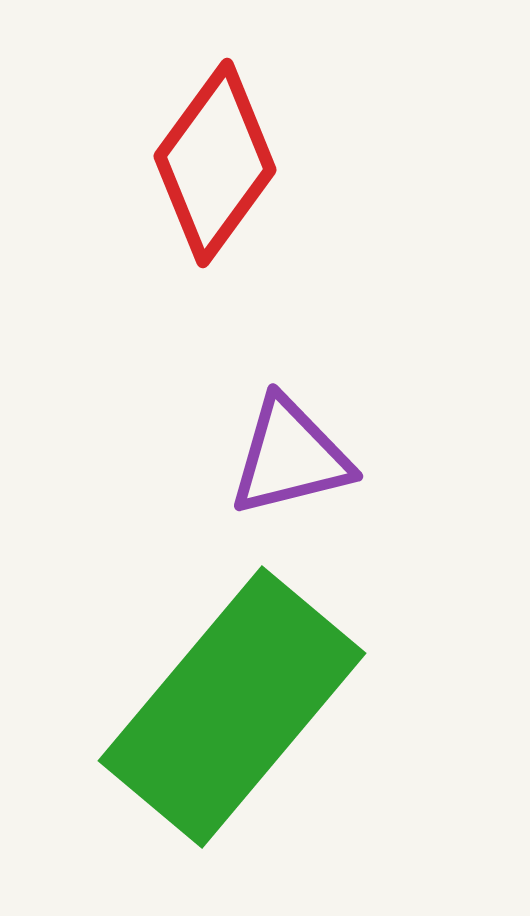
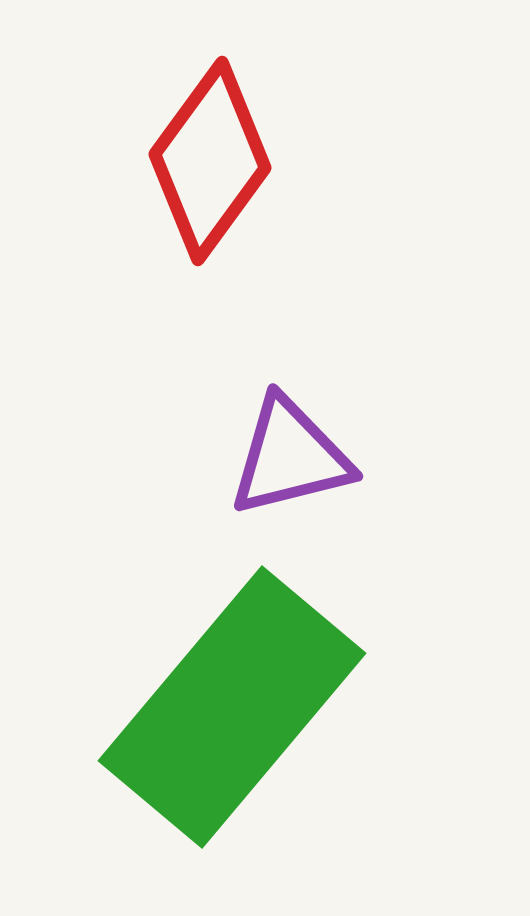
red diamond: moved 5 px left, 2 px up
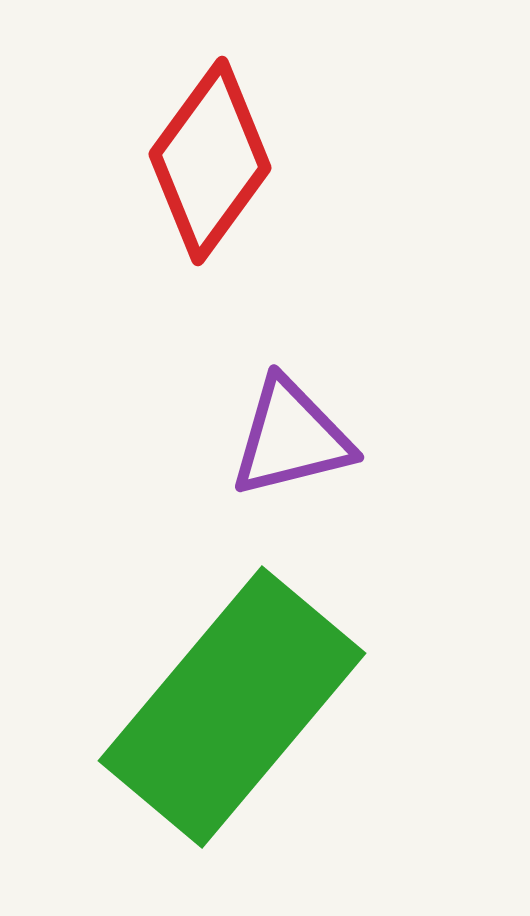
purple triangle: moved 1 px right, 19 px up
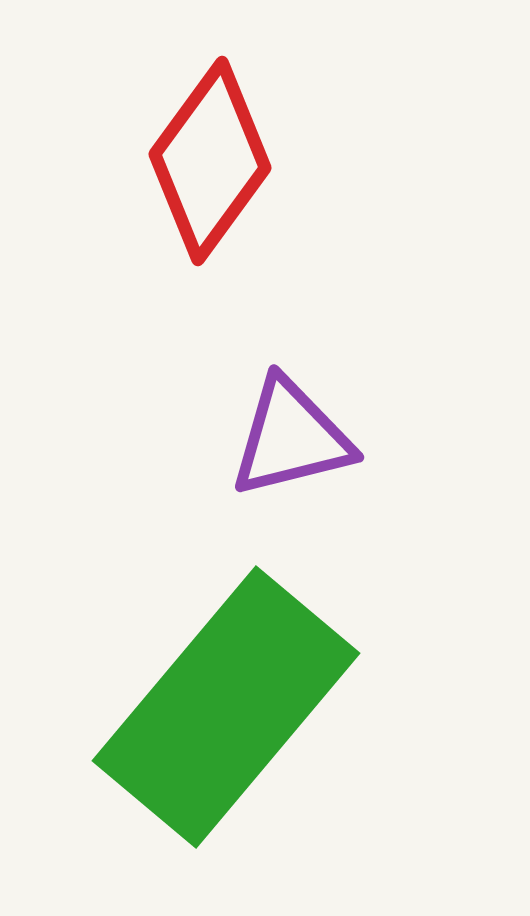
green rectangle: moved 6 px left
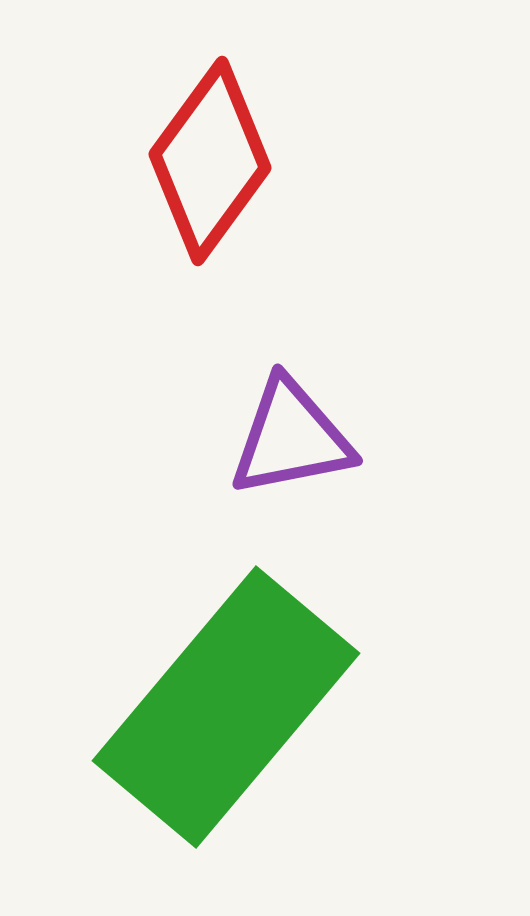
purple triangle: rotated 3 degrees clockwise
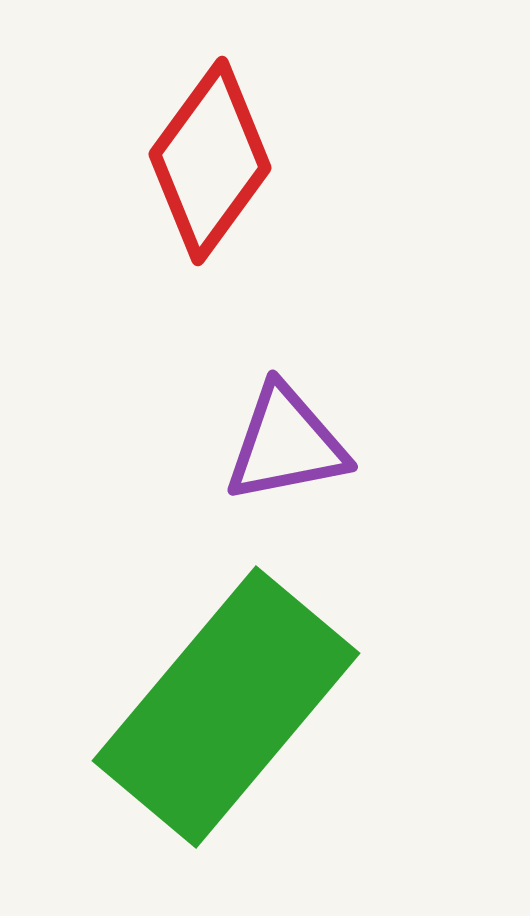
purple triangle: moved 5 px left, 6 px down
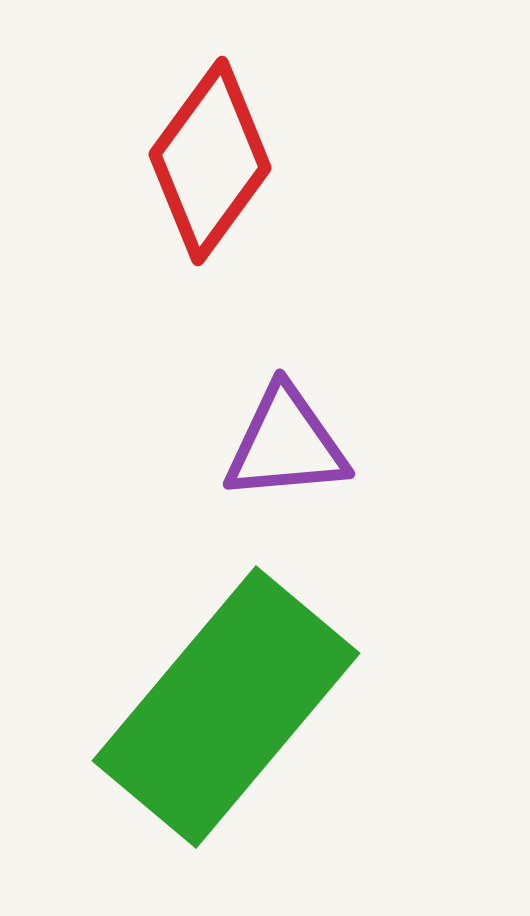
purple triangle: rotated 6 degrees clockwise
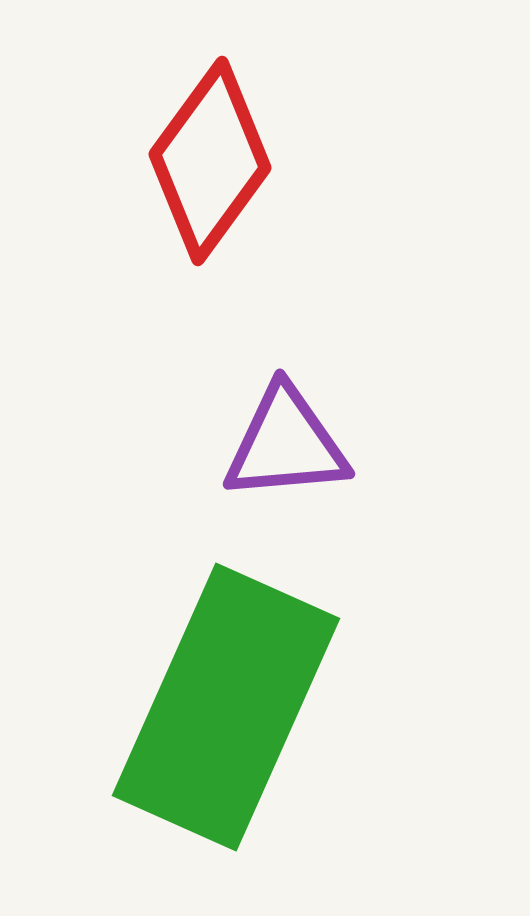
green rectangle: rotated 16 degrees counterclockwise
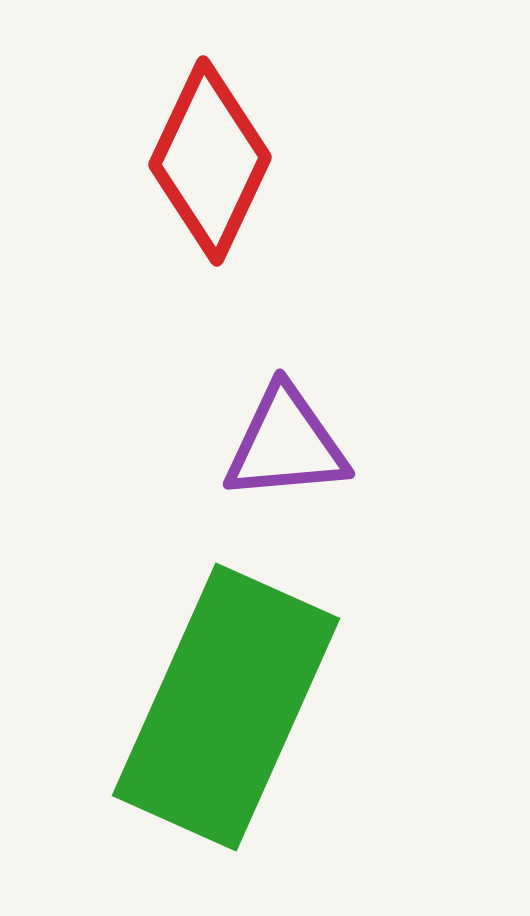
red diamond: rotated 11 degrees counterclockwise
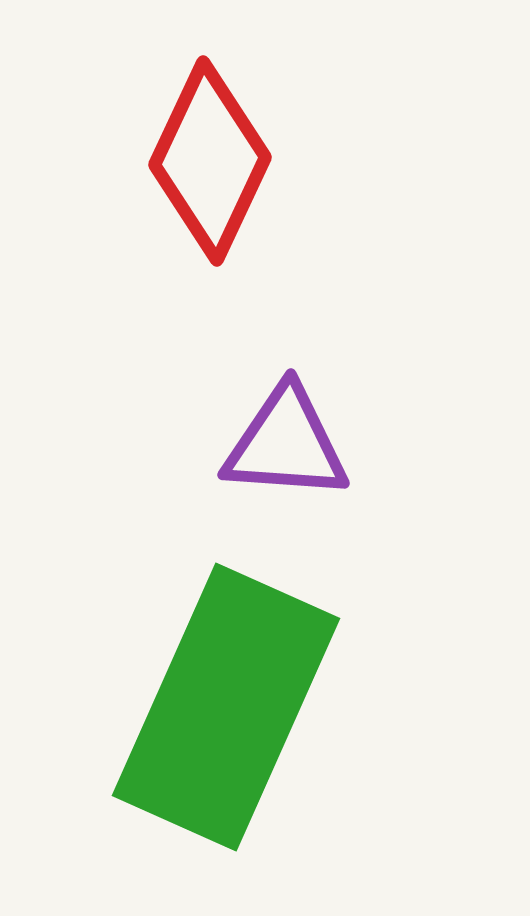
purple triangle: rotated 9 degrees clockwise
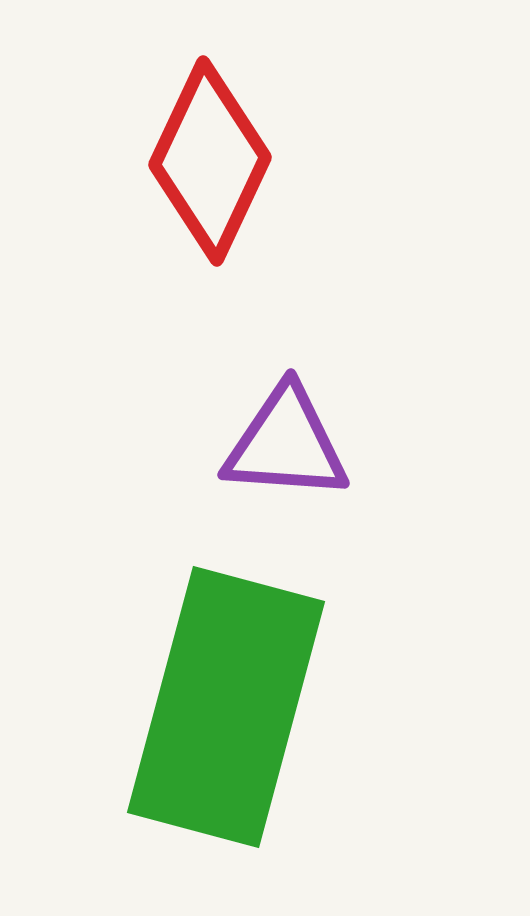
green rectangle: rotated 9 degrees counterclockwise
